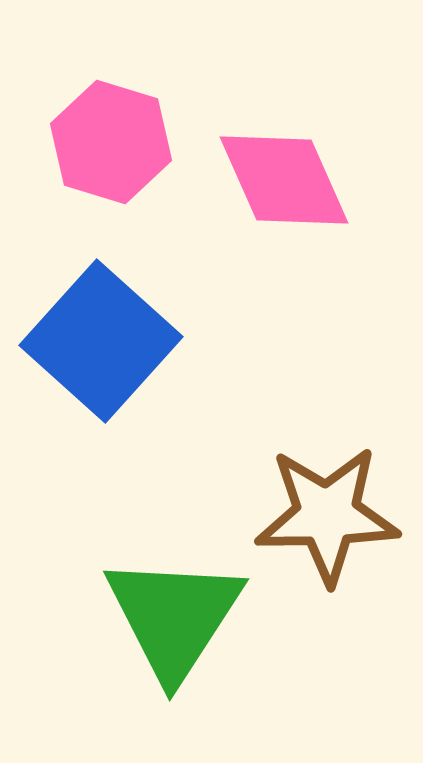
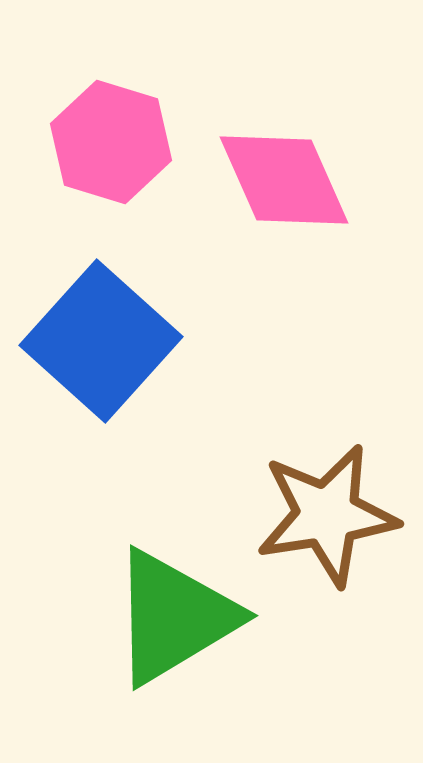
brown star: rotated 8 degrees counterclockwise
green triangle: rotated 26 degrees clockwise
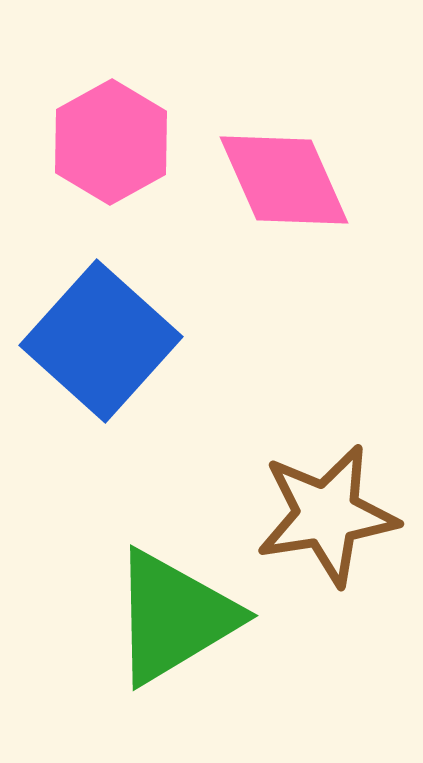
pink hexagon: rotated 14 degrees clockwise
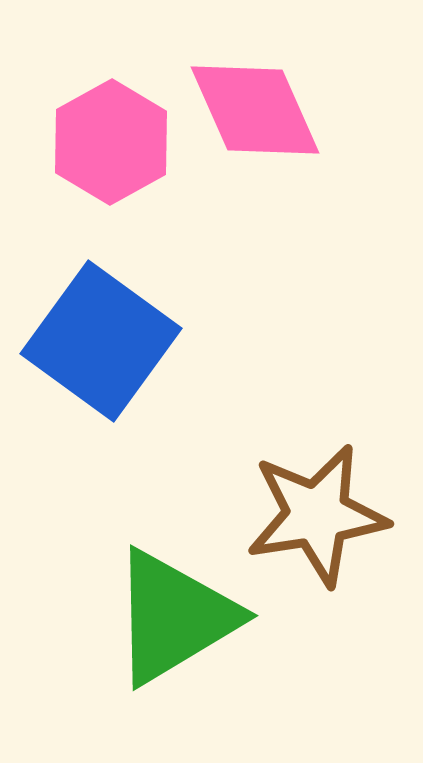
pink diamond: moved 29 px left, 70 px up
blue square: rotated 6 degrees counterclockwise
brown star: moved 10 px left
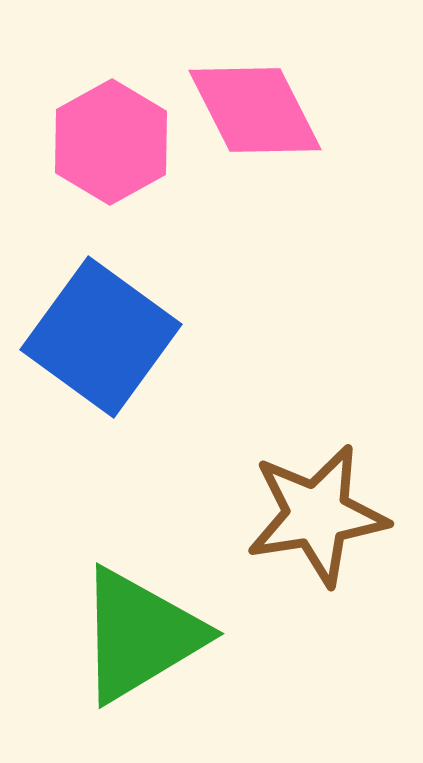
pink diamond: rotated 3 degrees counterclockwise
blue square: moved 4 px up
green triangle: moved 34 px left, 18 px down
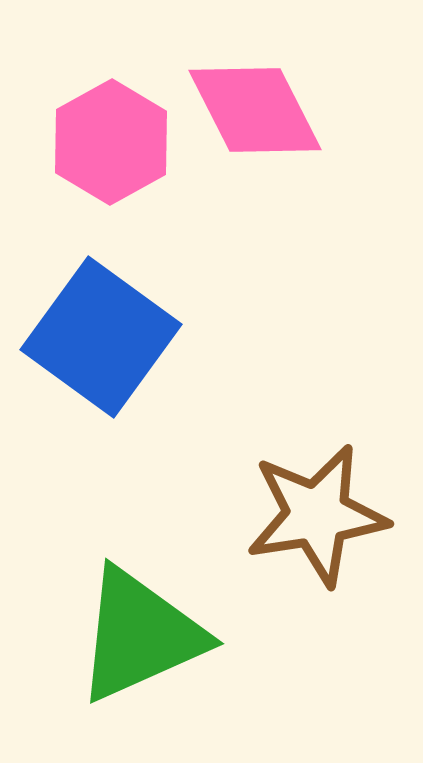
green triangle: rotated 7 degrees clockwise
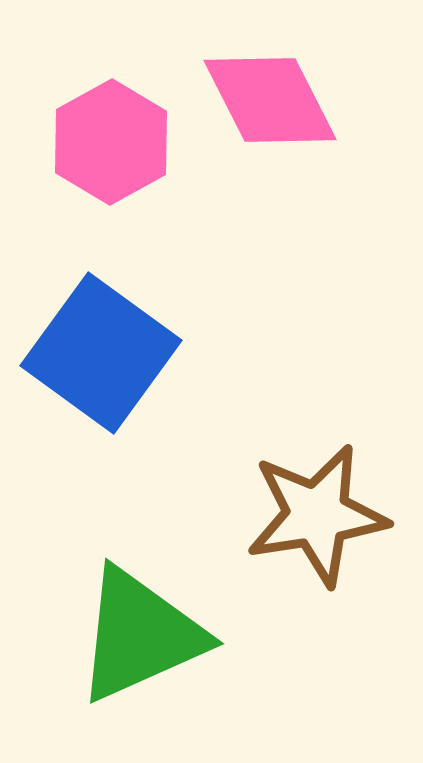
pink diamond: moved 15 px right, 10 px up
blue square: moved 16 px down
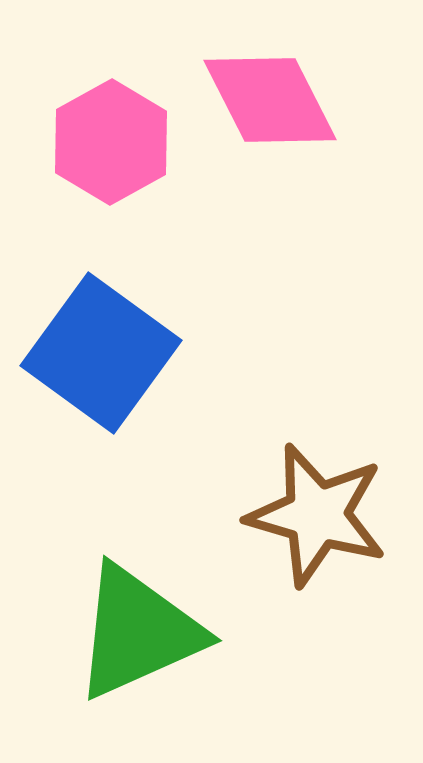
brown star: rotated 25 degrees clockwise
green triangle: moved 2 px left, 3 px up
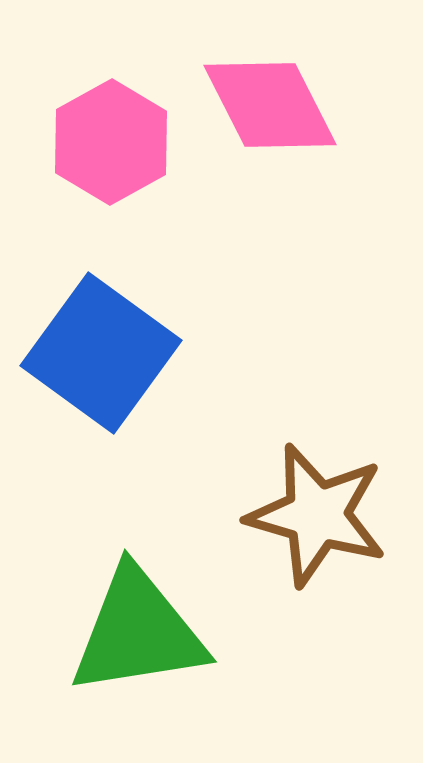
pink diamond: moved 5 px down
green triangle: rotated 15 degrees clockwise
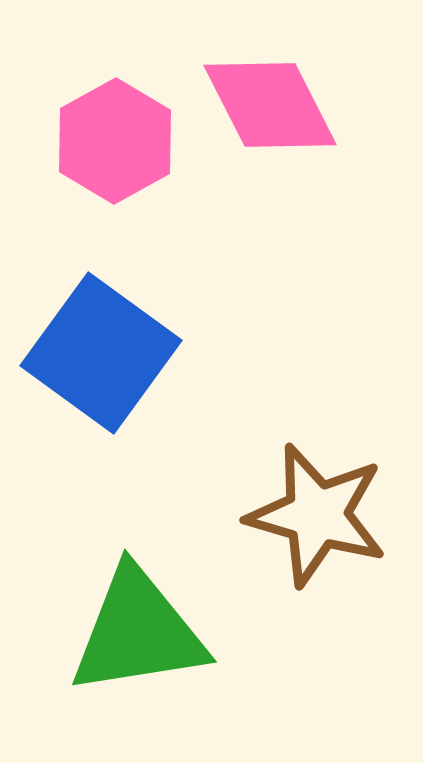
pink hexagon: moved 4 px right, 1 px up
